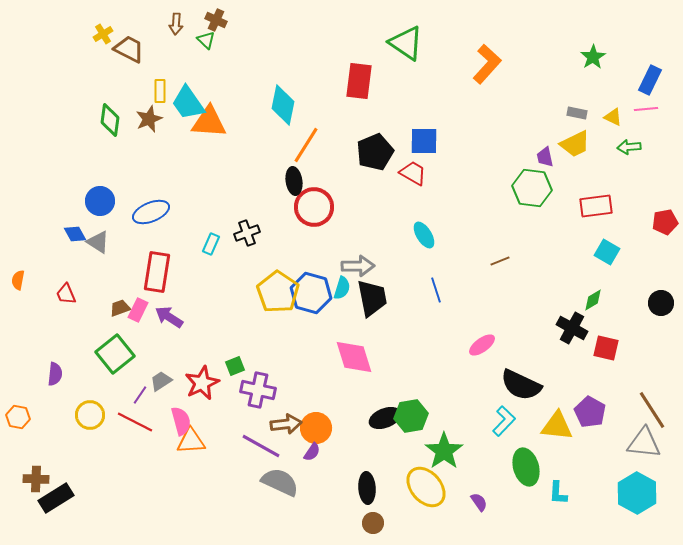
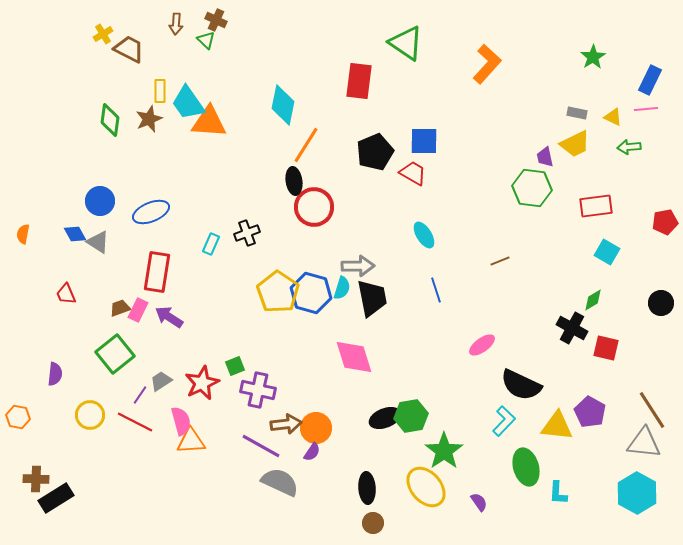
orange semicircle at (18, 280): moved 5 px right, 46 px up
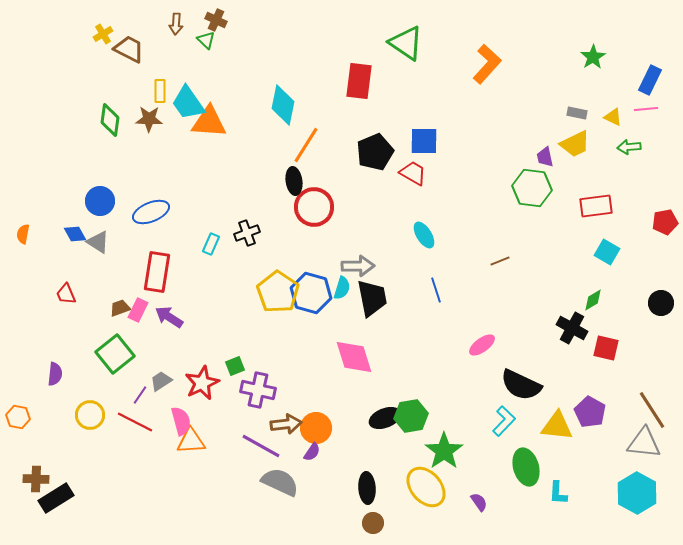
brown star at (149, 119): rotated 24 degrees clockwise
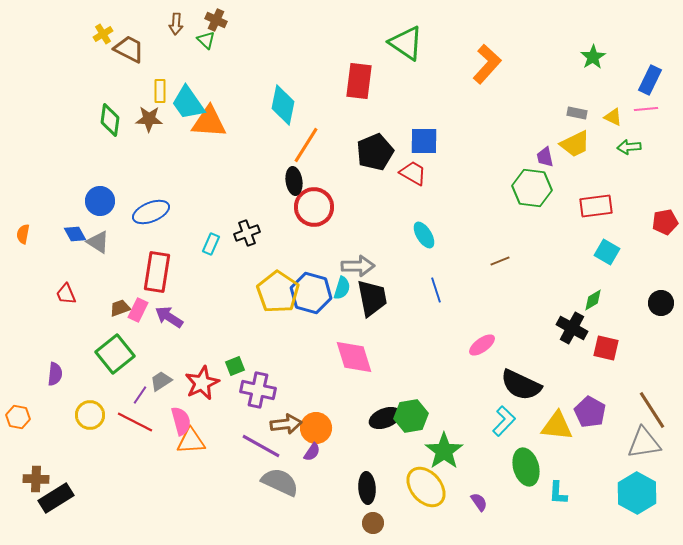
gray triangle at (644, 443): rotated 15 degrees counterclockwise
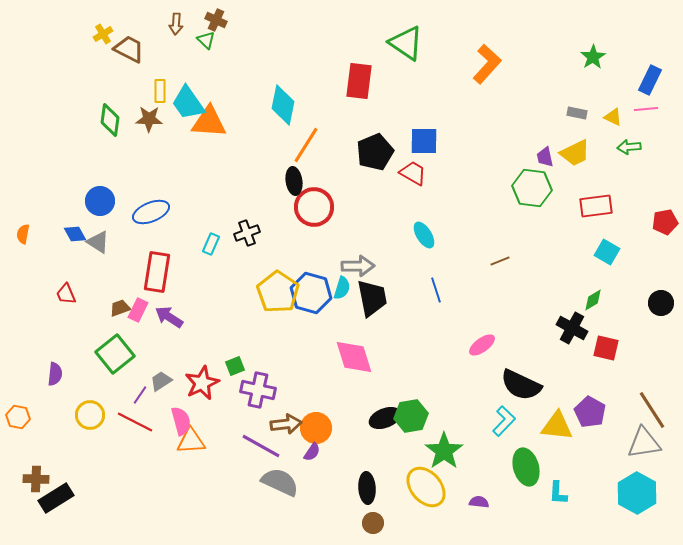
yellow trapezoid at (575, 144): moved 9 px down
purple semicircle at (479, 502): rotated 48 degrees counterclockwise
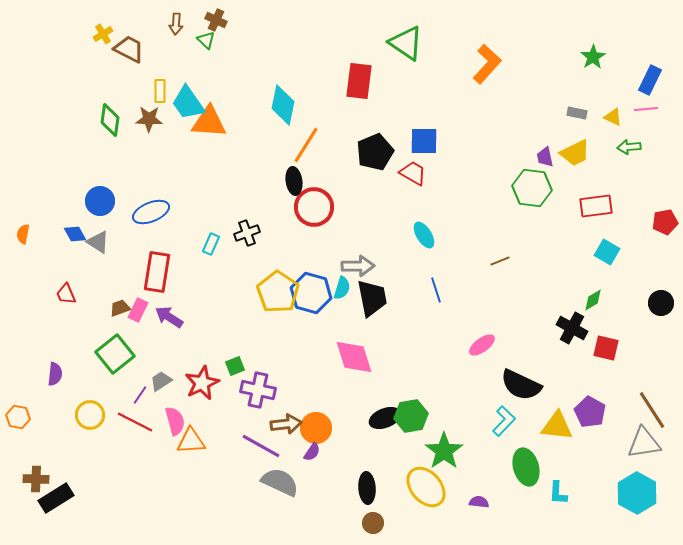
pink semicircle at (181, 421): moved 6 px left
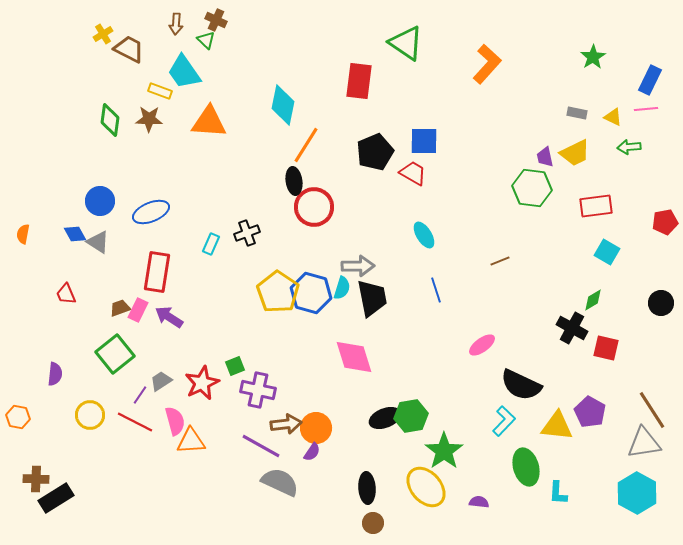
yellow rectangle at (160, 91): rotated 70 degrees counterclockwise
cyan trapezoid at (188, 103): moved 4 px left, 31 px up
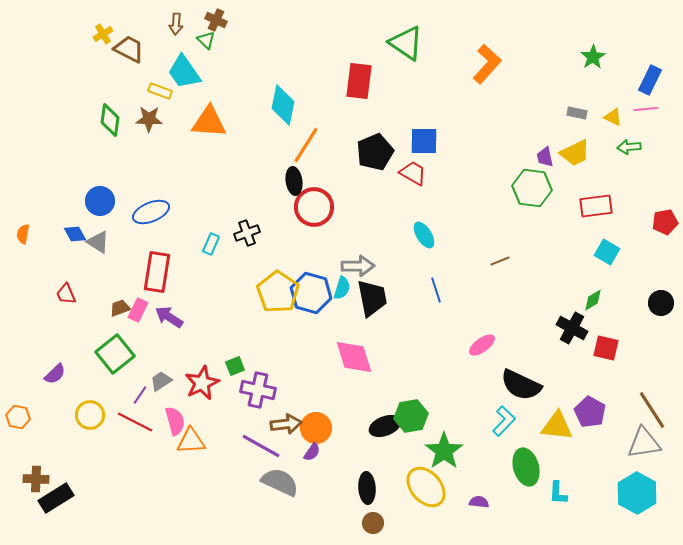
purple semicircle at (55, 374): rotated 40 degrees clockwise
black ellipse at (385, 418): moved 8 px down
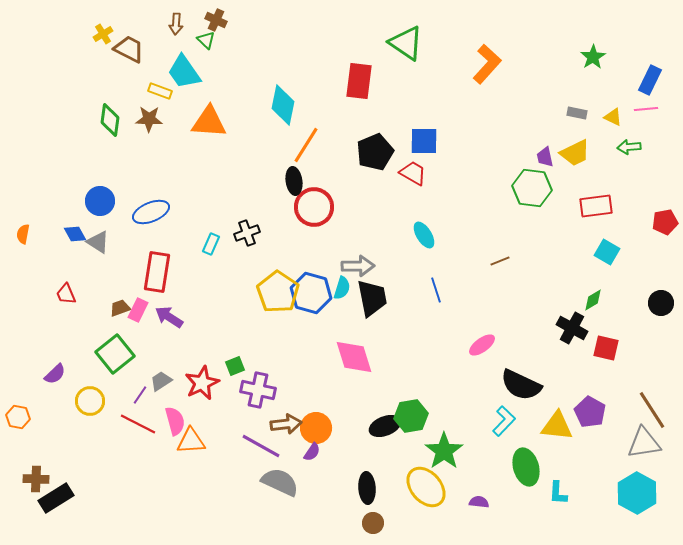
yellow circle at (90, 415): moved 14 px up
red line at (135, 422): moved 3 px right, 2 px down
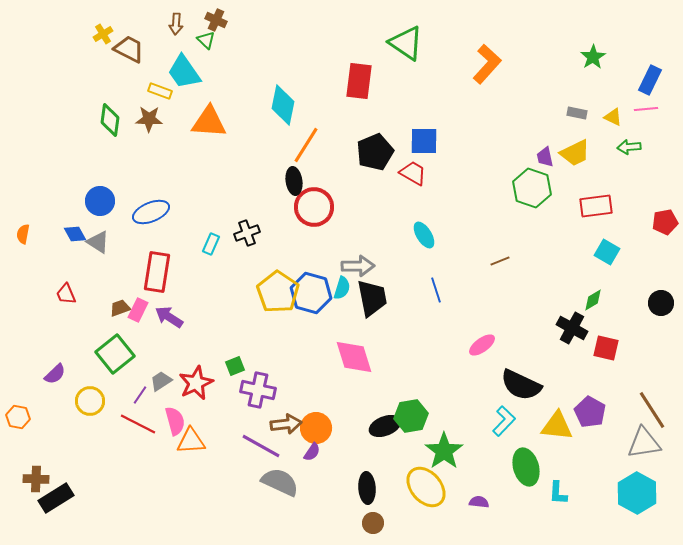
green hexagon at (532, 188): rotated 12 degrees clockwise
red star at (202, 383): moved 6 px left
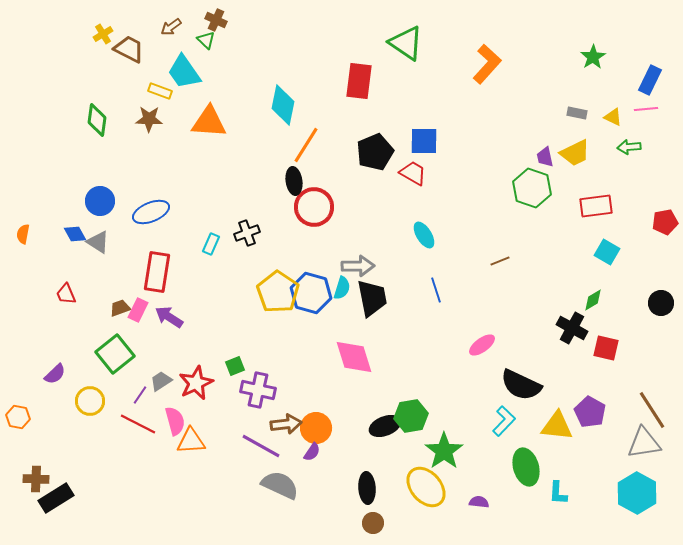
brown arrow at (176, 24): moved 5 px left, 3 px down; rotated 50 degrees clockwise
green diamond at (110, 120): moved 13 px left
gray semicircle at (280, 482): moved 3 px down
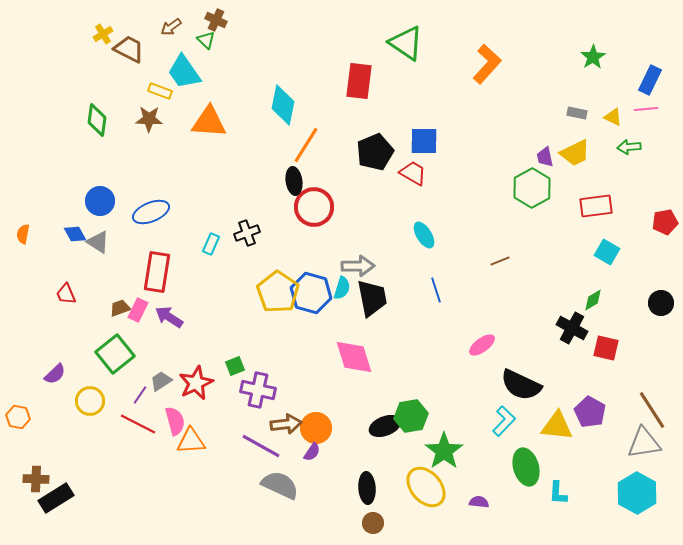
green hexagon at (532, 188): rotated 12 degrees clockwise
